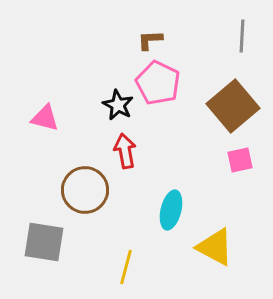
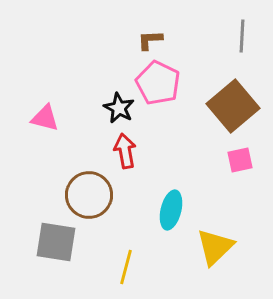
black star: moved 1 px right, 3 px down
brown circle: moved 4 px right, 5 px down
gray square: moved 12 px right
yellow triangle: rotated 48 degrees clockwise
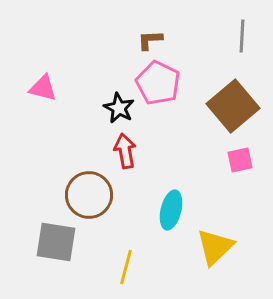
pink triangle: moved 2 px left, 30 px up
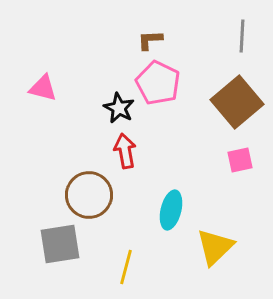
brown square: moved 4 px right, 4 px up
gray square: moved 4 px right, 2 px down; rotated 18 degrees counterclockwise
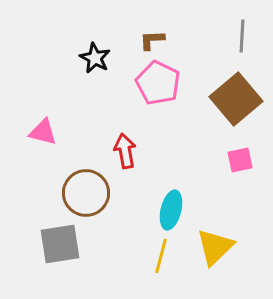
brown L-shape: moved 2 px right
pink triangle: moved 44 px down
brown square: moved 1 px left, 3 px up
black star: moved 24 px left, 50 px up
brown circle: moved 3 px left, 2 px up
yellow line: moved 35 px right, 11 px up
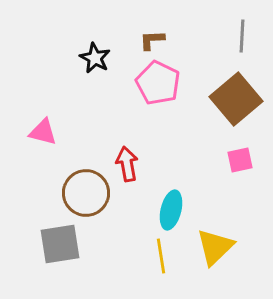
red arrow: moved 2 px right, 13 px down
yellow line: rotated 24 degrees counterclockwise
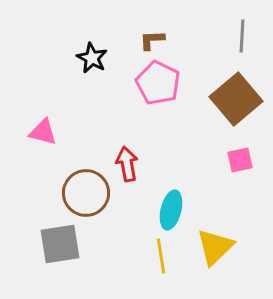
black star: moved 3 px left
